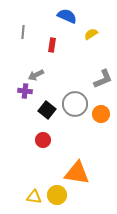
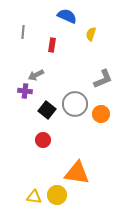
yellow semicircle: rotated 40 degrees counterclockwise
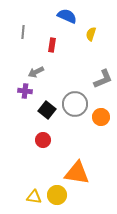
gray arrow: moved 3 px up
orange circle: moved 3 px down
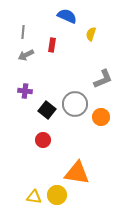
gray arrow: moved 10 px left, 17 px up
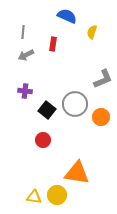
yellow semicircle: moved 1 px right, 2 px up
red rectangle: moved 1 px right, 1 px up
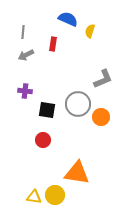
blue semicircle: moved 1 px right, 3 px down
yellow semicircle: moved 2 px left, 1 px up
gray circle: moved 3 px right
black square: rotated 30 degrees counterclockwise
yellow circle: moved 2 px left
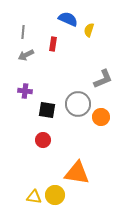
yellow semicircle: moved 1 px left, 1 px up
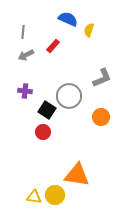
red rectangle: moved 2 px down; rotated 32 degrees clockwise
gray L-shape: moved 1 px left, 1 px up
gray circle: moved 9 px left, 8 px up
black square: rotated 24 degrees clockwise
red circle: moved 8 px up
orange triangle: moved 2 px down
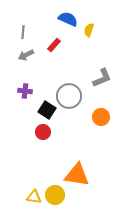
red rectangle: moved 1 px right, 1 px up
